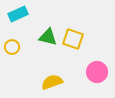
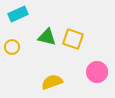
green triangle: moved 1 px left
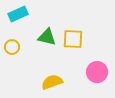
yellow square: rotated 15 degrees counterclockwise
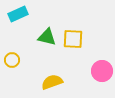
yellow circle: moved 13 px down
pink circle: moved 5 px right, 1 px up
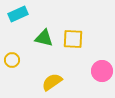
green triangle: moved 3 px left, 1 px down
yellow semicircle: rotated 15 degrees counterclockwise
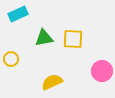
green triangle: rotated 24 degrees counterclockwise
yellow circle: moved 1 px left, 1 px up
yellow semicircle: rotated 10 degrees clockwise
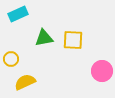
yellow square: moved 1 px down
yellow semicircle: moved 27 px left
